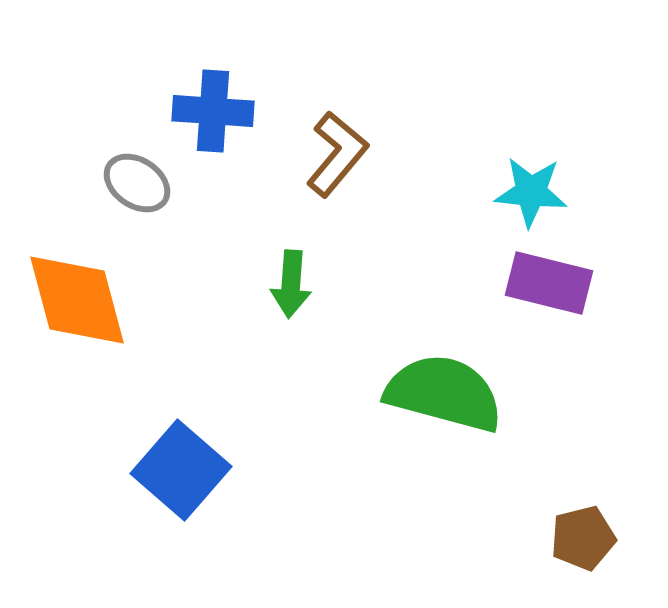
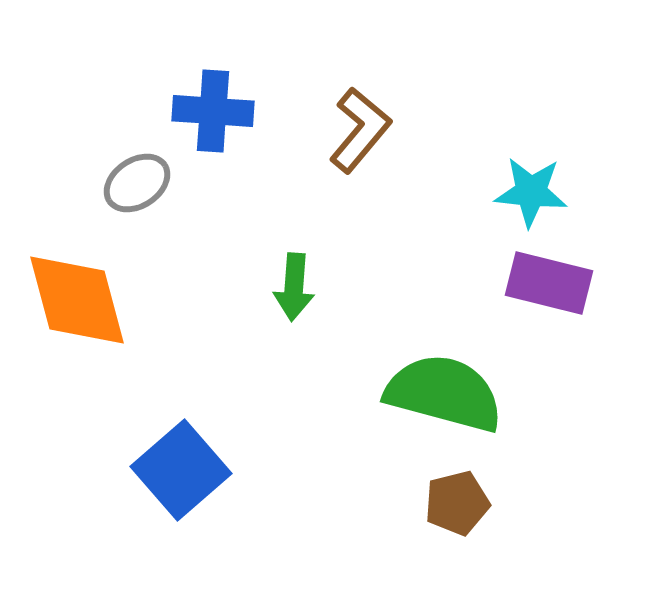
brown L-shape: moved 23 px right, 24 px up
gray ellipse: rotated 68 degrees counterclockwise
green arrow: moved 3 px right, 3 px down
blue square: rotated 8 degrees clockwise
brown pentagon: moved 126 px left, 35 px up
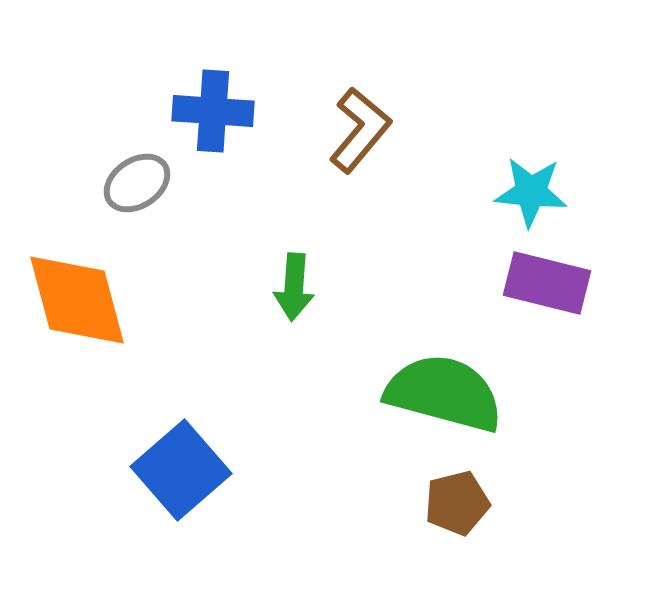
purple rectangle: moved 2 px left
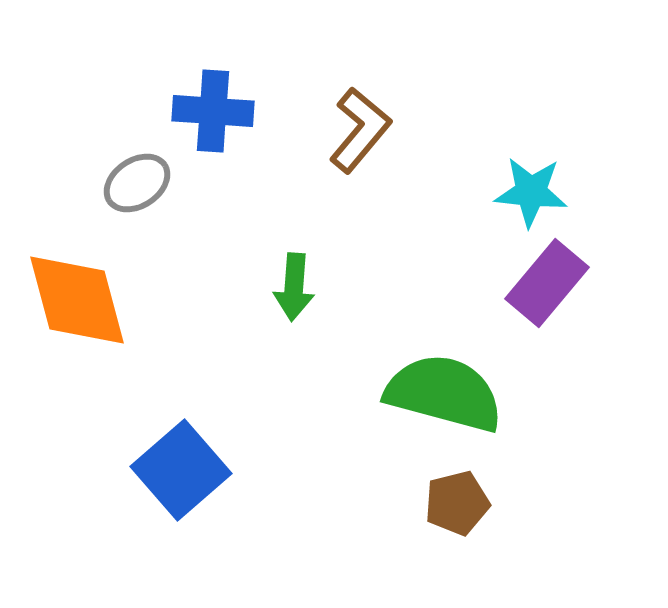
purple rectangle: rotated 64 degrees counterclockwise
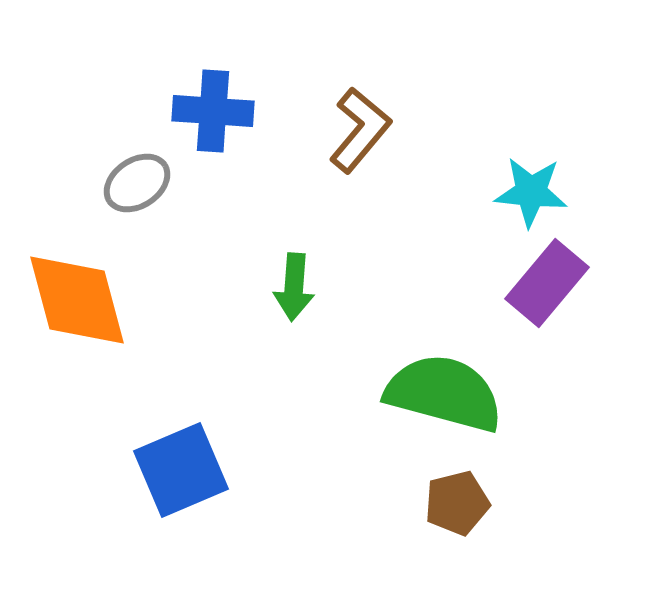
blue square: rotated 18 degrees clockwise
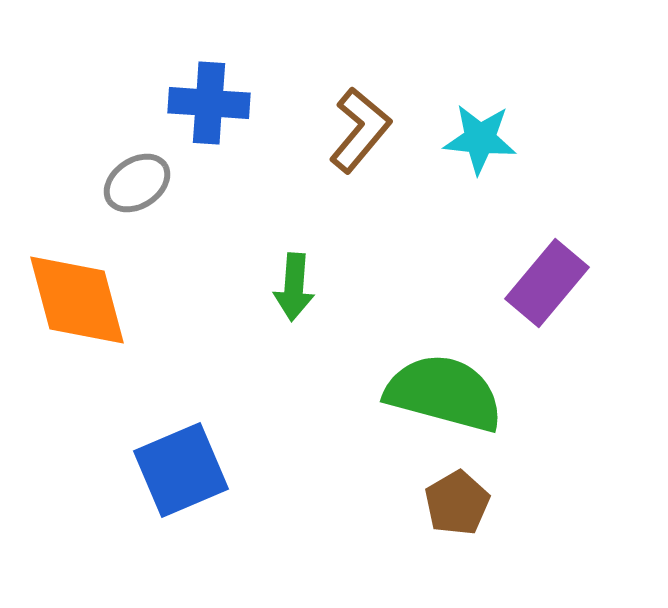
blue cross: moved 4 px left, 8 px up
cyan star: moved 51 px left, 53 px up
brown pentagon: rotated 16 degrees counterclockwise
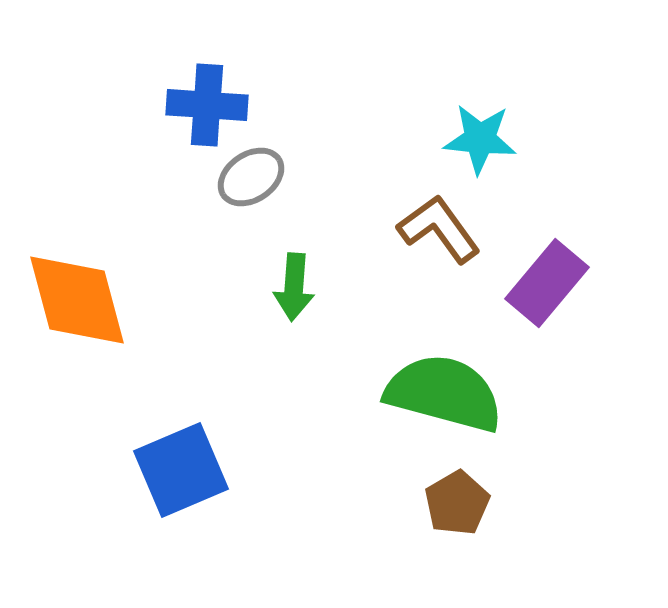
blue cross: moved 2 px left, 2 px down
brown L-shape: moved 79 px right, 99 px down; rotated 76 degrees counterclockwise
gray ellipse: moved 114 px right, 6 px up
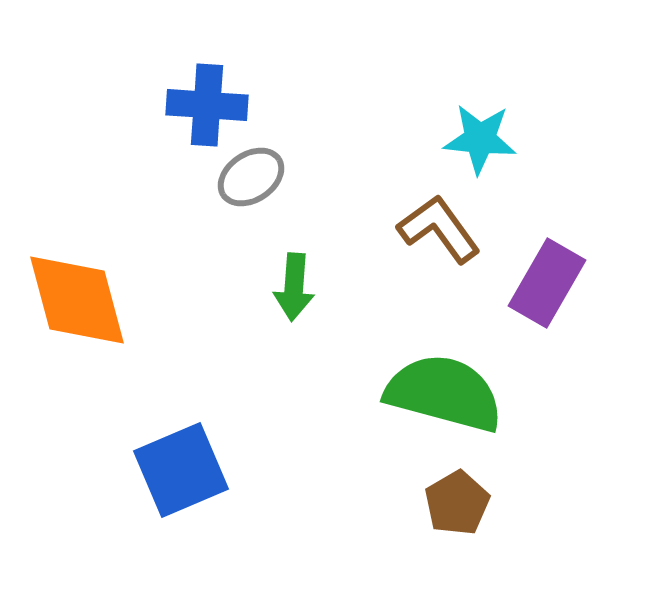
purple rectangle: rotated 10 degrees counterclockwise
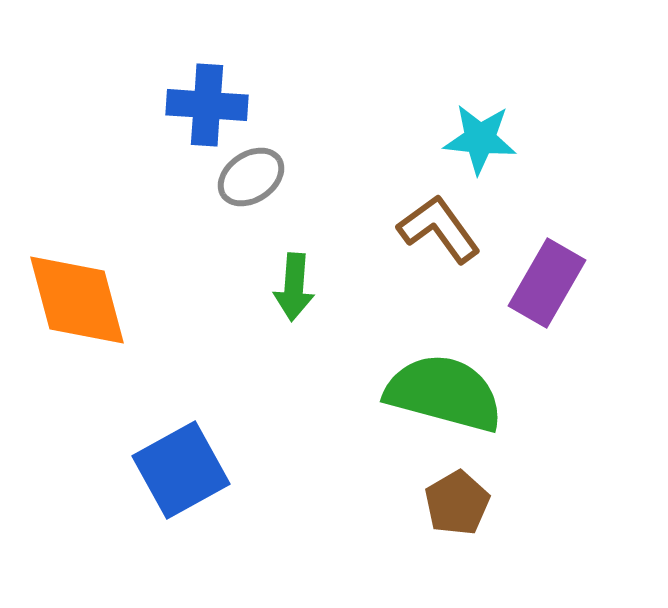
blue square: rotated 6 degrees counterclockwise
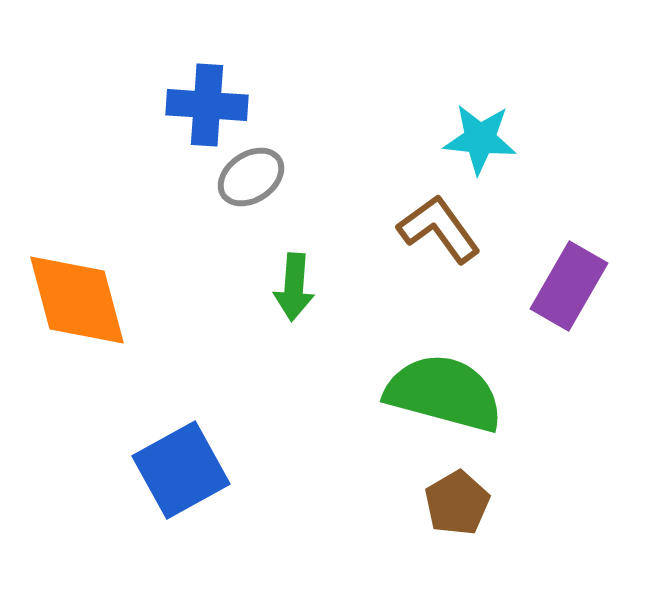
purple rectangle: moved 22 px right, 3 px down
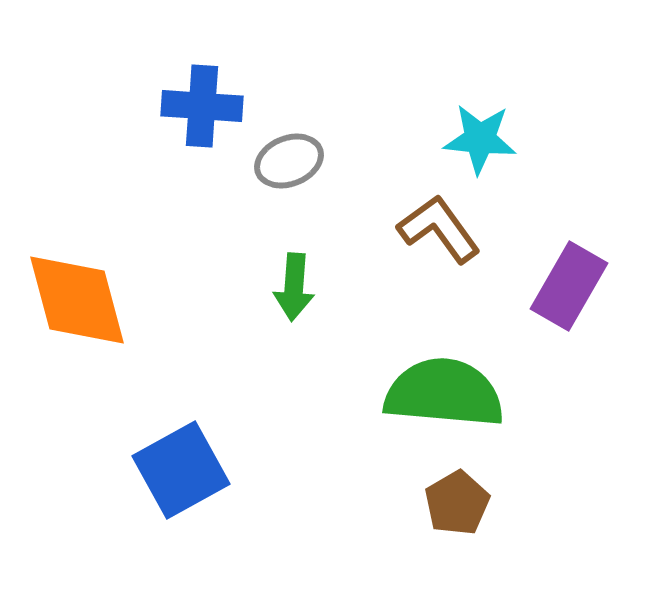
blue cross: moved 5 px left, 1 px down
gray ellipse: moved 38 px right, 16 px up; rotated 12 degrees clockwise
green semicircle: rotated 10 degrees counterclockwise
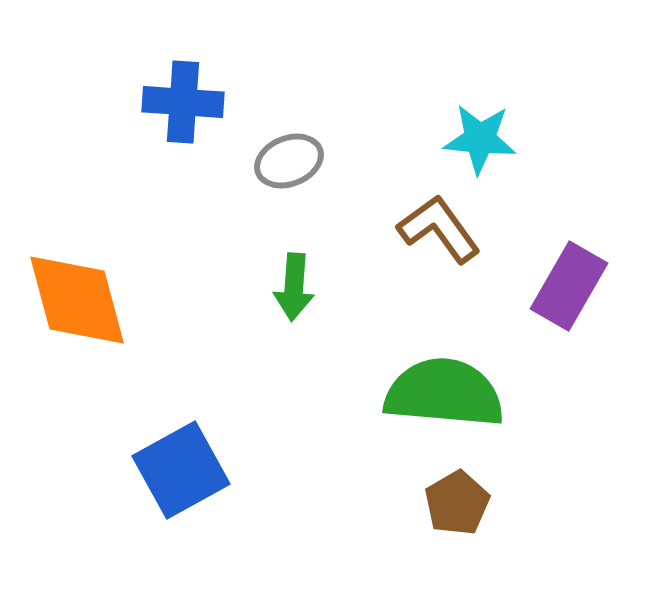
blue cross: moved 19 px left, 4 px up
